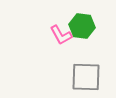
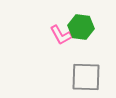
green hexagon: moved 1 px left, 1 px down
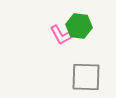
green hexagon: moved 2 px left, 1 px up
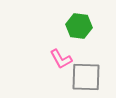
pink L-shape: moved 24 px down
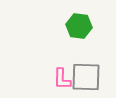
pink L-shape: moved 1 px right, 20 px down; rotated 30 degrees clockwise
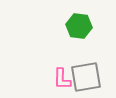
gray square: rotated 12 degrees counterclockwise
